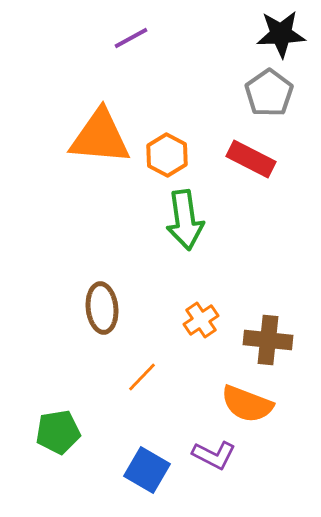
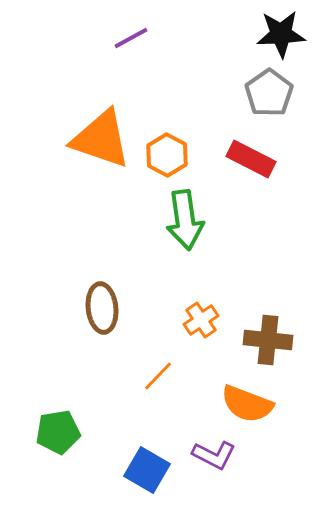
orange triangle: moved 1 px right, 2 px down; rotated 14 degrees clockwise
orange line: moved 16 px right, 1 px up
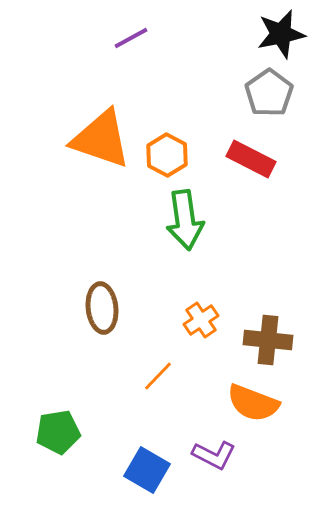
black star: rotated 9 degrees counterclockwise
orange semicircle: moved 6 px right, 1 px up
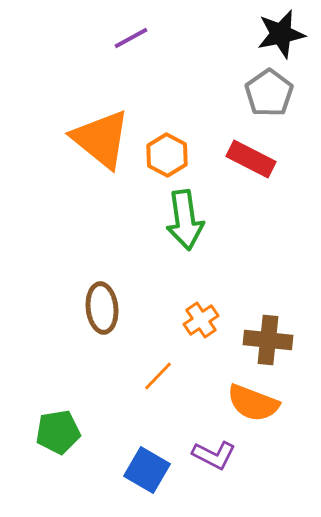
orange triangle: rotated 20 degrees clockwise
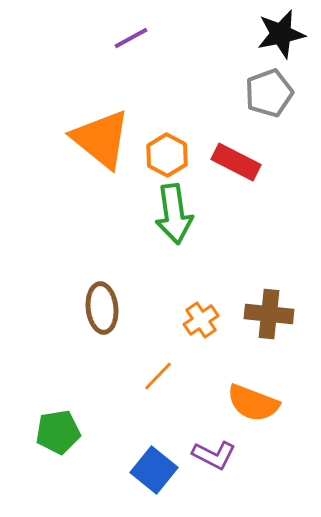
gray pentagon: rotated 15 degrees clockwise
red rectangle: moved 15 px left, 3 px down
green arrow: moved 11 px left, 6 px up
brown cross: moved 1 px right, 26 px up
blue square: moved 7 px right; rotated 9 degrees clockwise
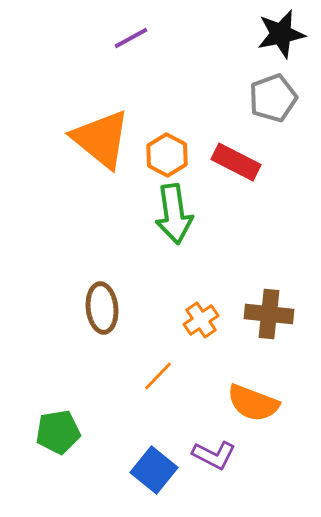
gray pentagon: moved 4 px right, 5 px down
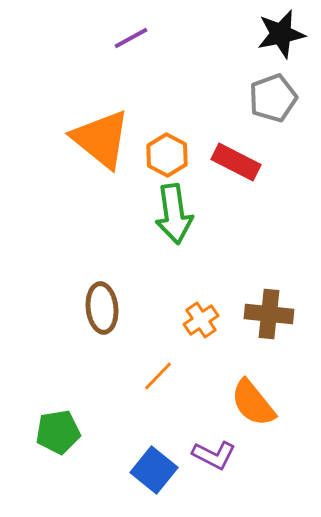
orange semicircle: rotated 30 degrees clockwise
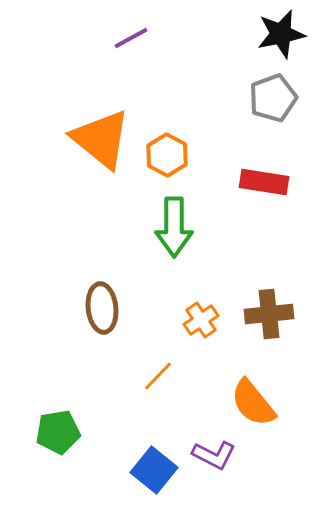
red rectangle: moved 28 px right, 20 px down; rotated 18 degrees counterclockwise
green arrow: moved 13 px down; rotated 8 degrees clockwise
brown cross: rotated 12 degrees counterclockwise
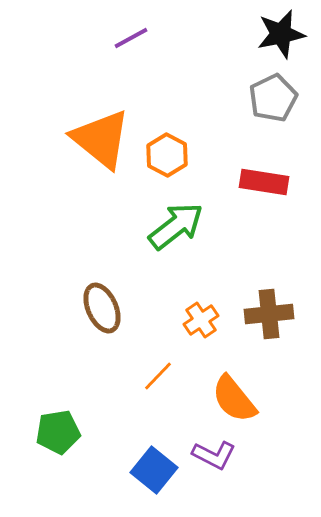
gray pentagon: rotated 6 degrees counterclockwise
green arrow: moved 2 px right, 1 px up; rotated 128 degrees counterclockwise
brown ellipse: rotated 18 degrees counterclockwise
orange semicircle: moved 19 px left, 4 px up
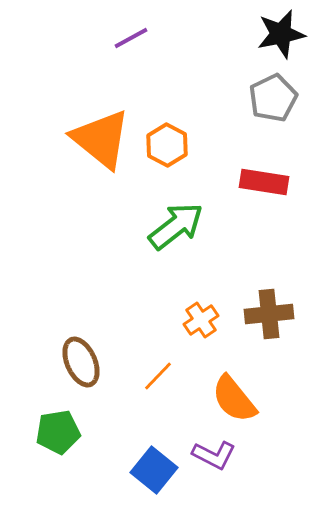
orange hexagon: moved 10 px up
brown ellipse: moved 21 px left, 54 px down
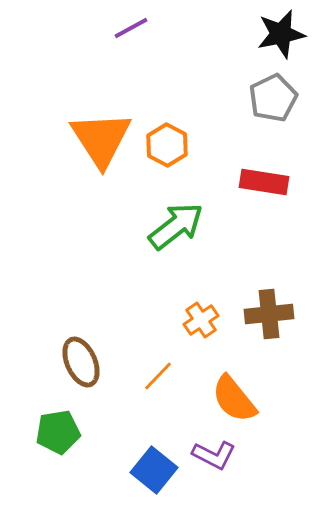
purple line: moved 10 px up
orange triangle: rotated 18 degrees clockwise
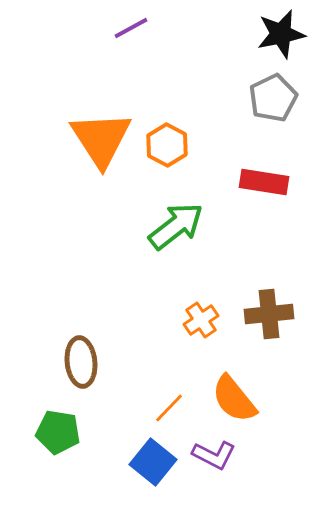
brown ellipse: rotated 18 degrees clockwise
orange line: moved 11 px right, 32 px down
green pentagon: rotated 18 degrees clockwise
blue square: moved 1 px left, 8 px up
